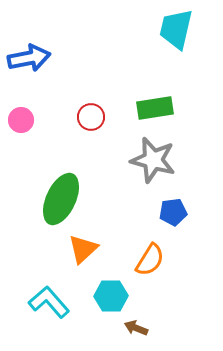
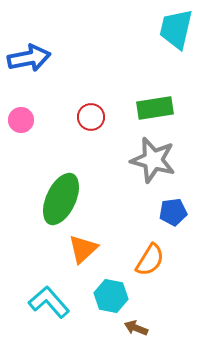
cyan hexagon: rotated 12 degrees clockwise
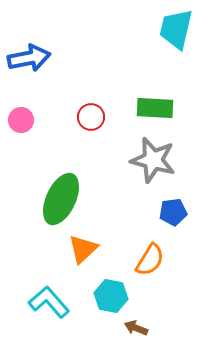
green rectangle: rotated 12 degrees clockwise
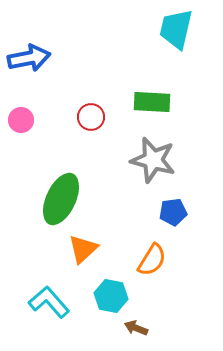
green rectangle: moved 3 px left, 6 px up
orange semicircle: moved 2 px right
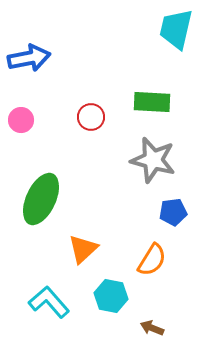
green ellipse: moved 20 px left
brown arrow: moved 16 px right
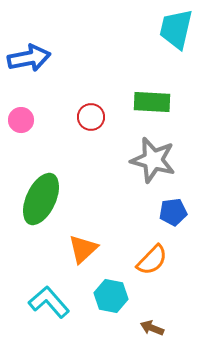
orange semicircle: rotated 12 degrees clockwise
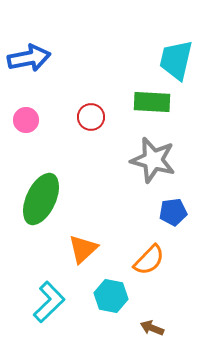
cyan trapezoid: moved 31 px down
pink circle: moved 5 px right
orange semicircle: moved 3 px left
cyan L-shape: rotated 87 degrees clockwise
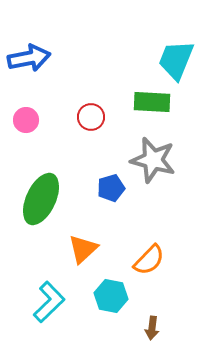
cyan trapezoid: rotated 9 degrees clockwise
blue pentagon: moved 62 px left, 24 px up; rotated 8 degrees counterclockwise
brown arrow: rotated 105 degrees counterclockwise
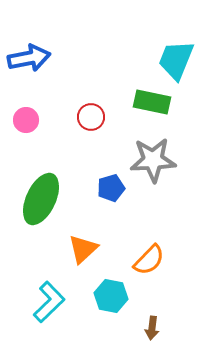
green rectangle: rotated 9 degrees clockwise
gray star: rotated 18 degrees counterclockwise
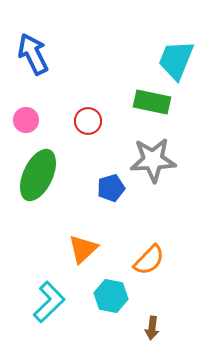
blue arrow: moved 4 px right, 4 px up; rotated 105 degrees counterclockwise
red circle: moved 3 px left, 4 px down
green ellipse: moved 3 px left, 24 px up
